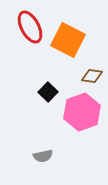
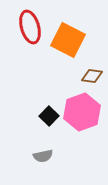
red ellipse: rotated 12 degrees clockwise
black square: moved 1 px right, 24 px down
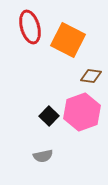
brown diamond: moved 1 px left
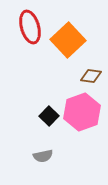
orange square: rotated 20 degrees clockwise
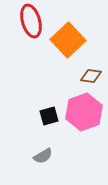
red ellipse: moved 1 px right, 6 px up
pink hexagon: moved 2 px right
black square: rotated 30 degrees clockwise
gray semicircle: rotated 18 degrees counterclockwise
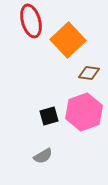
brown diamond: moved 2 px left, 3 px up
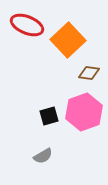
red ellipse: moved 4 px left, 4 px down; rotated 52 degrees counterclockwise
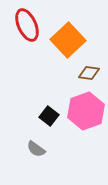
red ellipse: rotated 44 degrees clockwise
pink hexagon: moved 2 px right, 1 px up
black square: rotated 36 degrees counterclockwise
gray semicircle: moved 7 px left, 7 px up; rotated 66 degrees clockwise
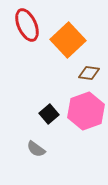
black square: moved 2 px up; rotated 12 degrees clockwise
